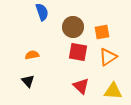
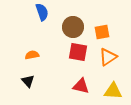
red triangle: rotated 30 degrees counterclockwise
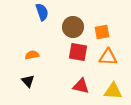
orange triangle: rotated 36 degrees clockwise
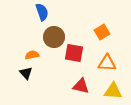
brown circle: moved 19 px left, 10 px down
orange square: rotated 21 degrees counterclockwise
red square: moved 4 px left, 1 px down
orange triangle: moved 1 px left, 6 px down
black triangle: moved 2 px left, 8 px up
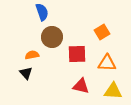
brown circle: moved 2 px left
red square: moved 3 px right, 1 px down; rotated 12 degrees counterclockwise
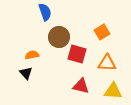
blue semicircle: moved 3 px right
brown circle: moved 7 px right
red square: rotated 18 degrees clockwise
